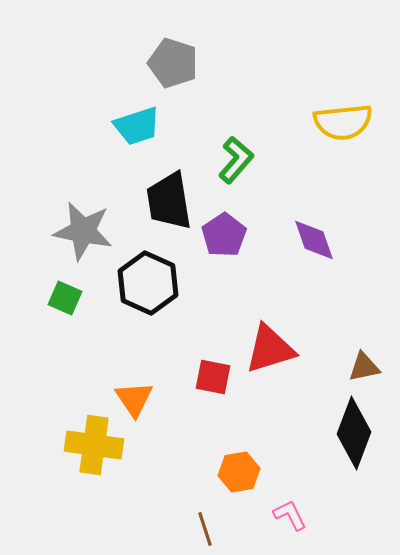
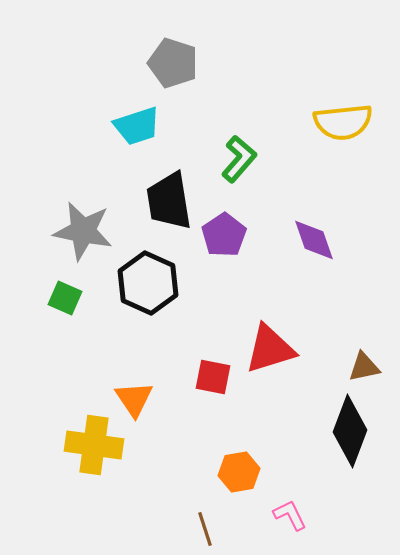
green L-shape: moved 3 px right, 1 px up
black diamond: moved 4 px left, 2 px up
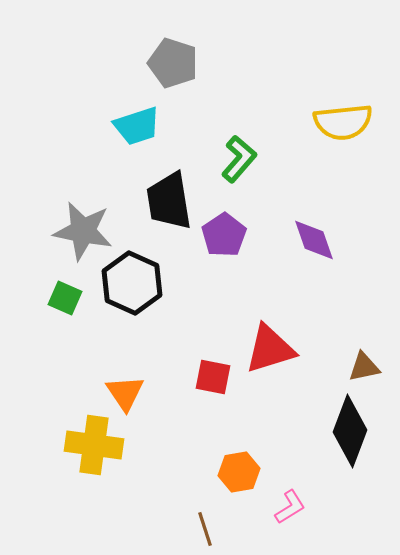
black hexagon: moved 16 px left
orange triangle: moved 9 px left, 6 px up
pink L-shape: moved 8 px up; rotated 84 degrees clockwise
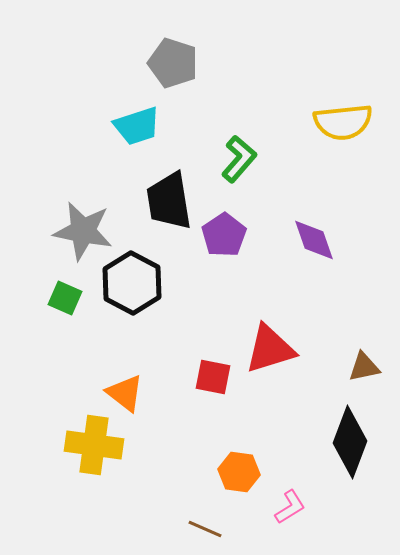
black hexagon: rotated 4 degrees clockwise
orange triangle: rotated 18 degrees counterclockwise
black diamond: moved 11 px down
orange hexagon: rotated 18 degrees clockwise
brown line: rotated 48 degrees counterclockwise
